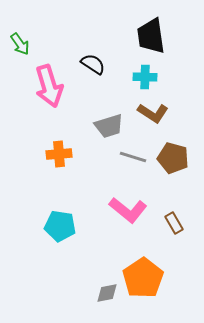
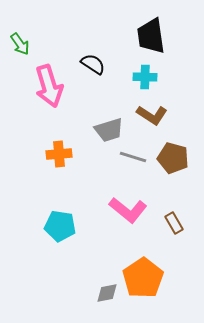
brown L-shape: moved 1 px left, 2 px down
gray trapezoid: moved 4 px down
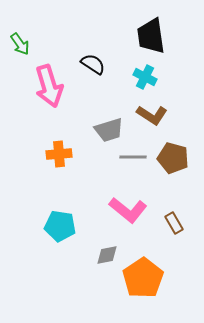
cyan cross: rotated 25 degrees clockwise
gray line: rotated 16 degrees counterclockwise
gray diamond: moved 38 px up
